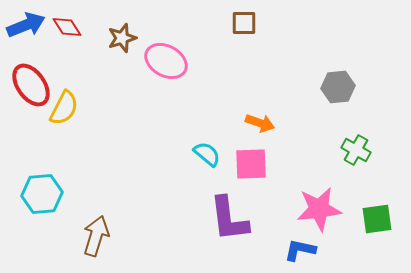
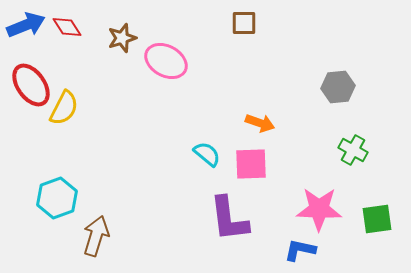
green cross: moved 3 px left
cyan hexagon: moved 15 px right, 4 px down; rotated 15 degrees counterclockwise
pink star: rotated 9 degrees clockwise
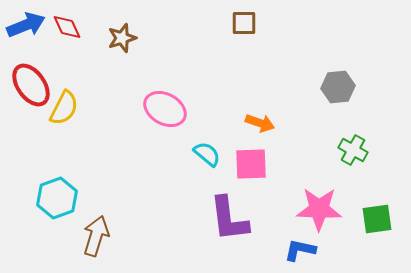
red diamond: rotated 8 degrees clockwise
pink ellipse: moved 1 px left, 48 px down
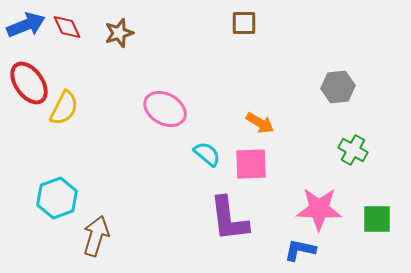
brown star: moved 3 px left, 5 px up
red ellipse: moved 2 px left, 2 px up
orange arrow: rotated 12 degrees clockwise
green square: rotated 8 degrees clockwise
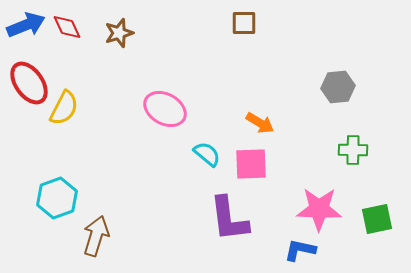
green cross: rotated 28 degrees counterclockwise
green square: rotated 12 degrees counterclockwise
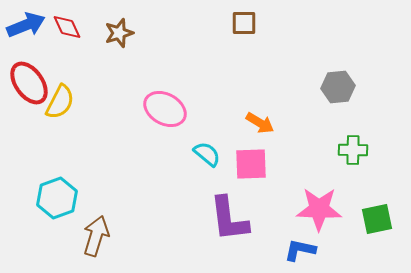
yellow semicircle: moved 4 px left, 6 px up
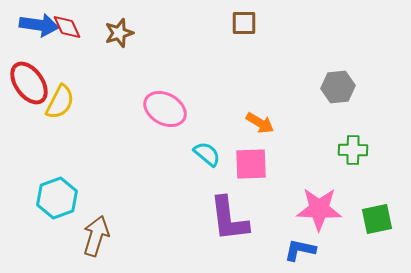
blue arrow: moved 13 px right; rotated 30 degrees clockwise
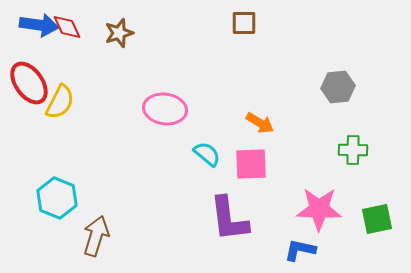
pink ellipse: rotated 21 degrees counterclockwise
cyan hexagon: rotated 18 degrees counterclockwise
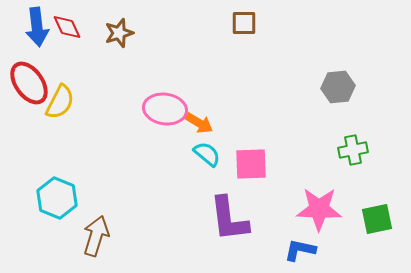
blue arrow: moved 2 px left, 2 px down; rotated 75 degrees clockwise
orange arrow: moved 61 px left
green cross: rotated 12 degrees counterclockwise
